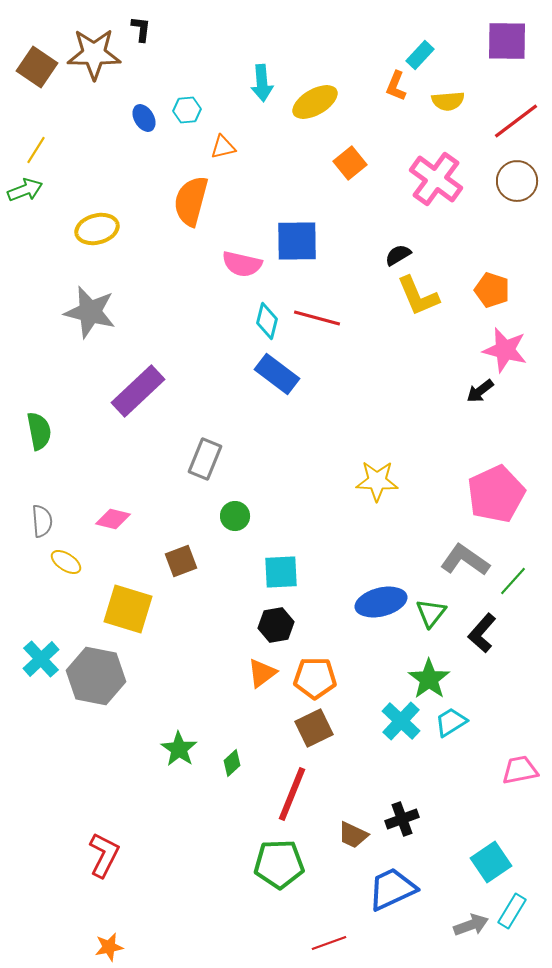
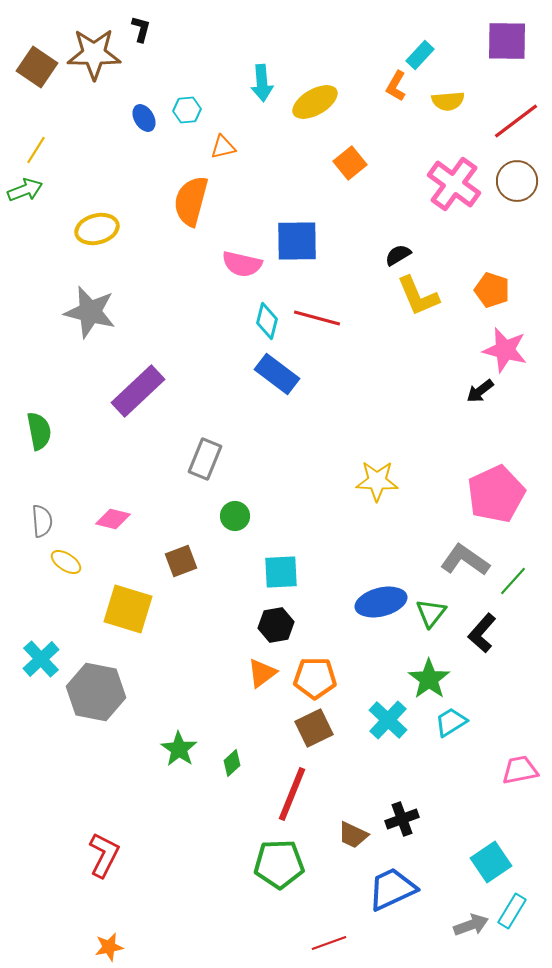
black L-shape at (141, 29): rotated 8 degrees clockwise
orange L-shape at (396, 86): rotated 8 degrees clockwise
pink cross at (436, 179): moved 18 px right, 5 px down
gray hexagon at (96, 676): moved 16 px down
cyan cross at (401, 721): moved 13 px left, 1 px up
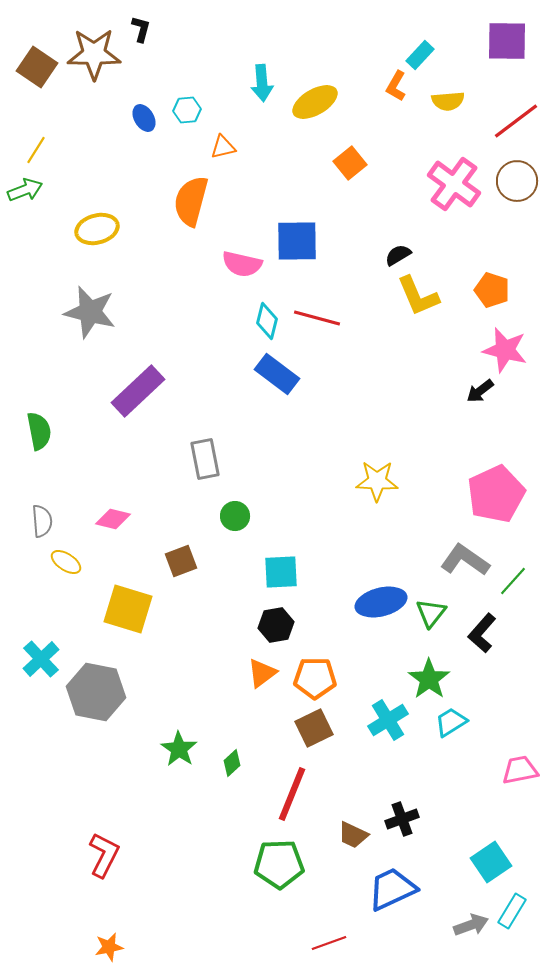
gray rectangle at (205, 459): rotated 33 degrees counterclockwise
cyan cross at (388, 720): rotated 15 degrees clockwise
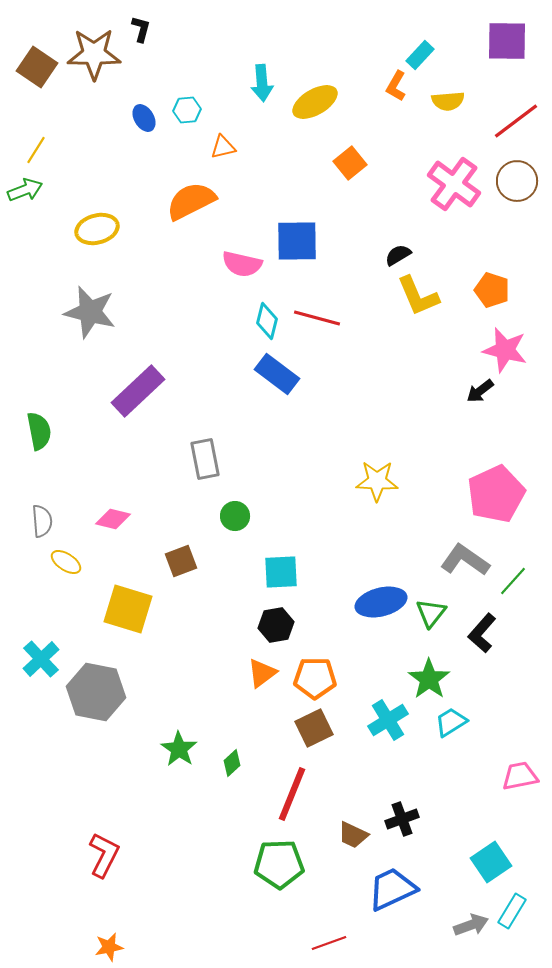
orange semicircle at (191, 201): rotated 48 degrees clockwise
pink trapezoid at (520, 770): moved 6 px down
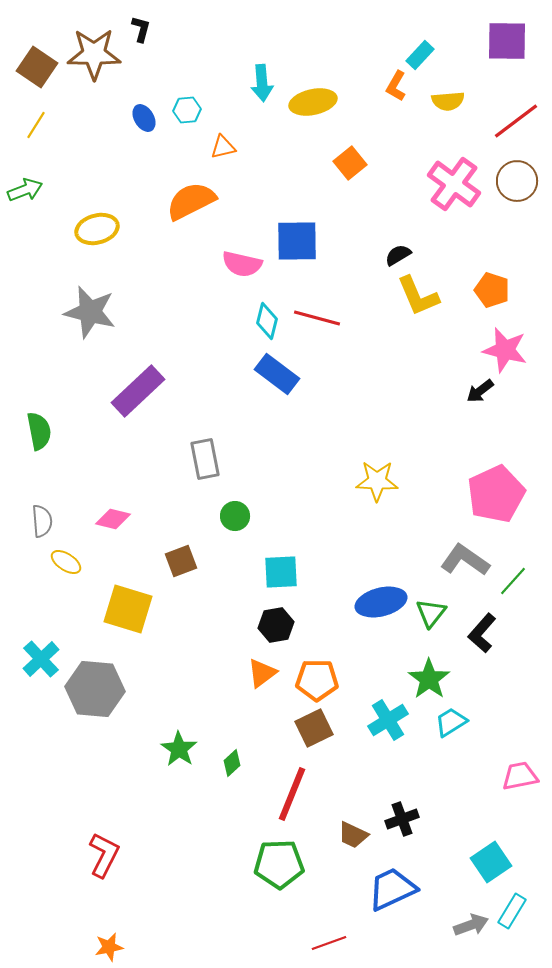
yellow ellipse at (315, 102): moved 2 px left; rotated 18 degrees clockwise
yellow line at (36, 150): moved 25 px up
orange pentagon at (315, 678): moved 2 px right, 2 px down
gray hexagon at (96, 692): moved 1 px left, 3 px up; rotated 6 degrees counterclockwise
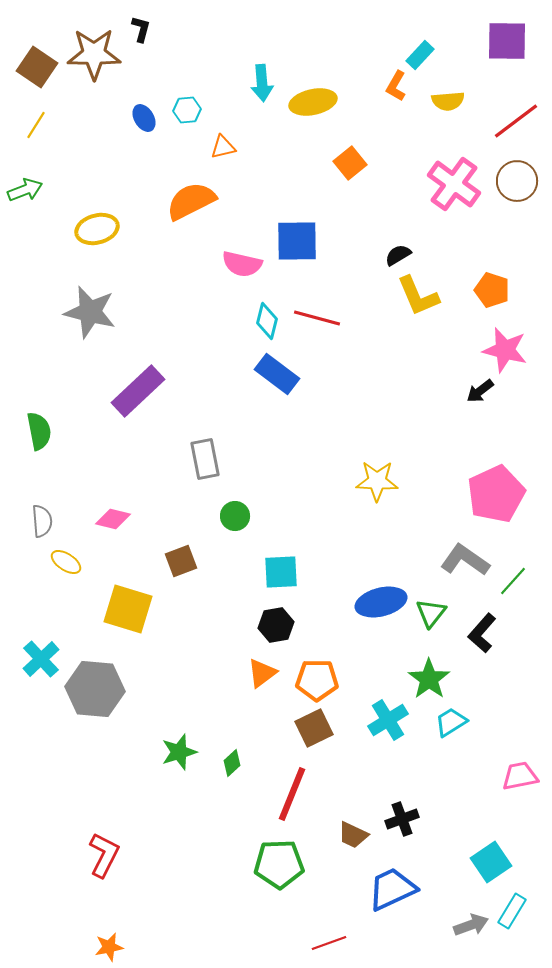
green star at (179, 749): moved 3 px down; rotated 21 degrees clockwise
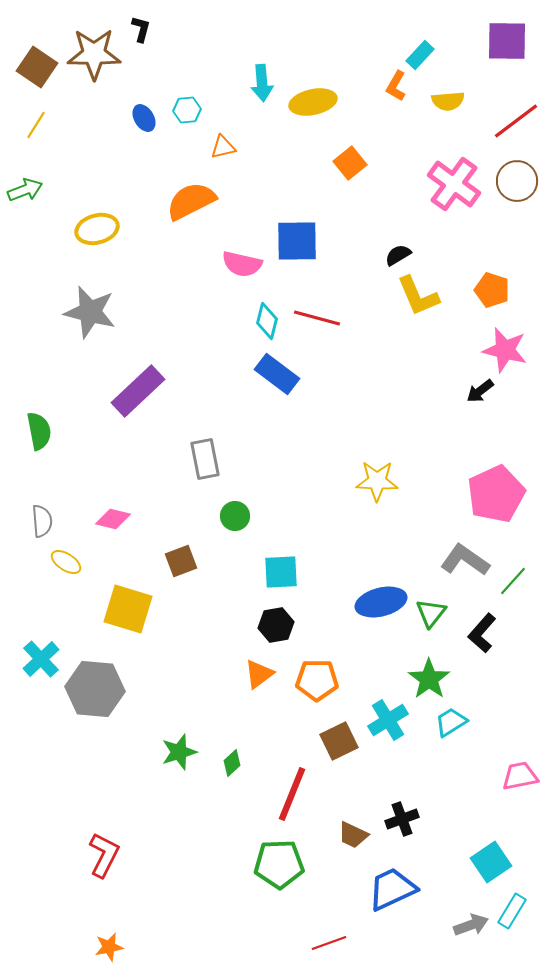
orange triangle at (262, 673): moved 3 px left, 1 px down
brown square at (314, 728): moved 25 px right, 13 px down
